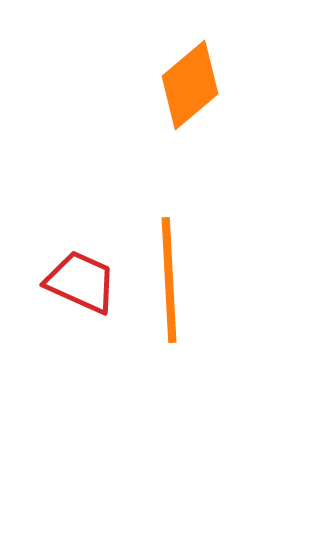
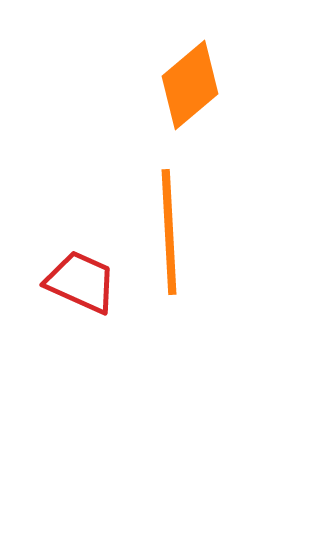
orange line: moved 48 px up
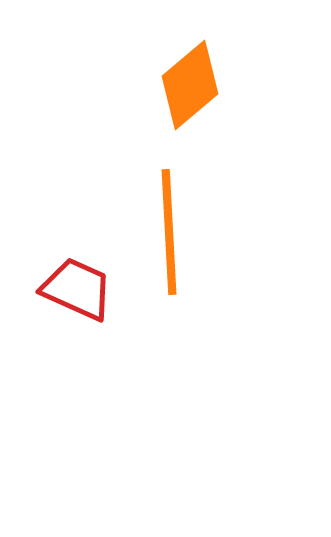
red trapezoid: moved 4 px left, 7 px down
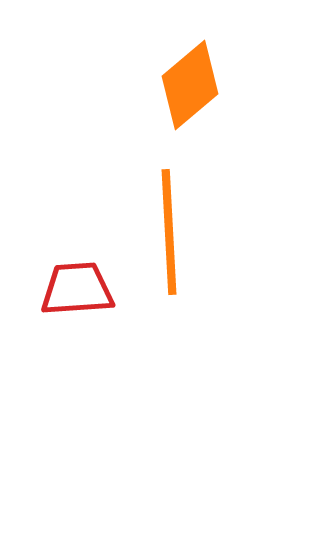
red trapezoid: rotated 28 degrees counterclockwise
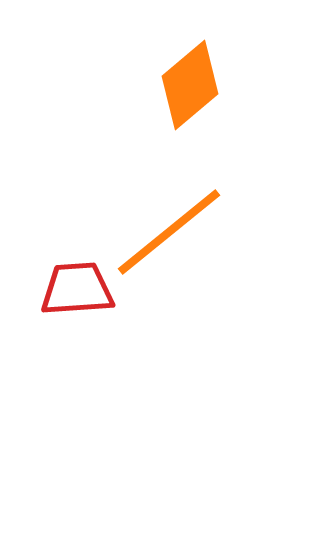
orange line: rotated 54 degrees clockwise
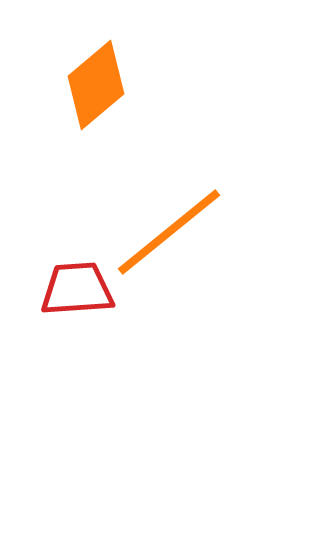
orange diamond: moved 94 px left
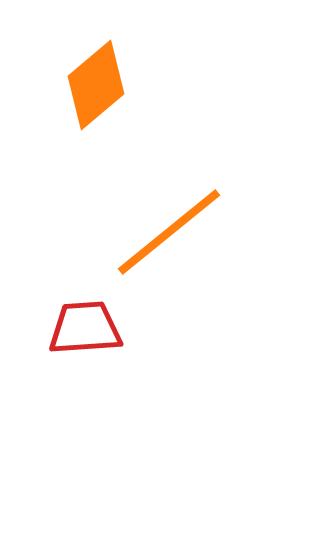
red trapezoid: moved 8 px right, 39 px down
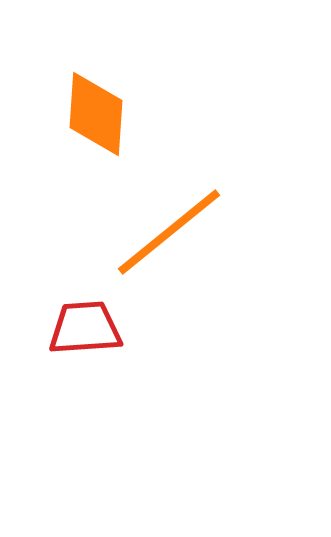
orange diamond: moved 29 px down; rotated 46 degrees counterclockwise
